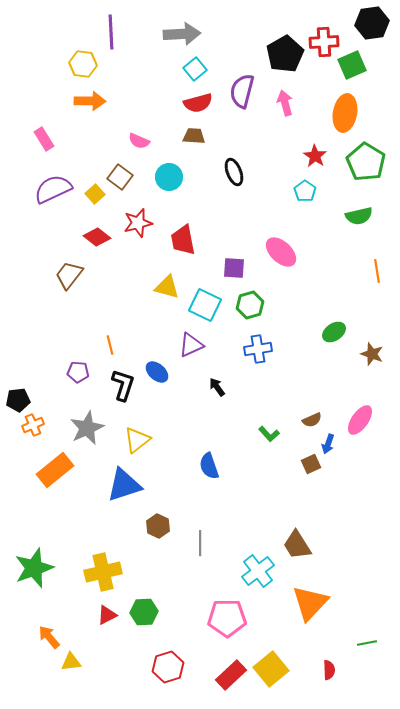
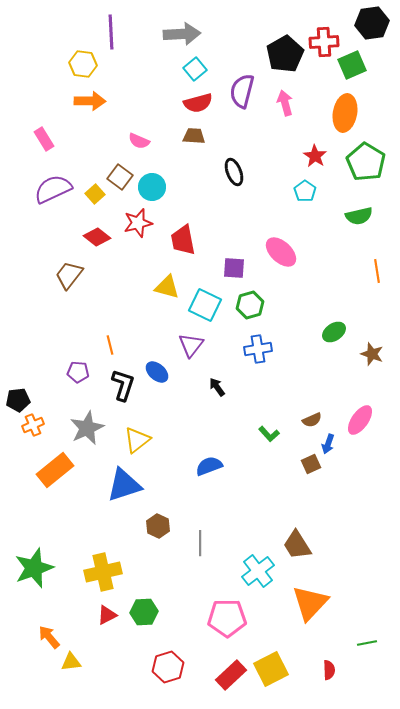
cyan circle at (169, 177): moved 17 px left, 10 px down
purple triangle at (191, 345): rotated 28 degrees counterclockwise
blue semicircle at (209, 466): rotated 88 degrees clockwise
yellow square at (271, 669): rotated 12 degrees clockwise
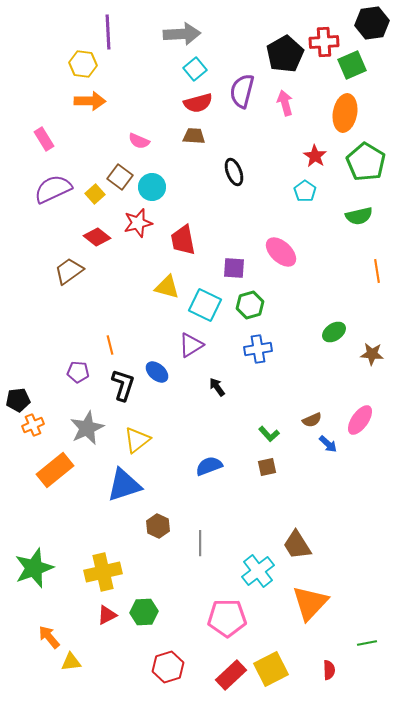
purple line at (111, 32): moved 3 px left
brown trapezoid at (69, 275): moved 4 px up; rotated 16 degrees clockwise
purple triangle at (191, 345): rotated 20 degrees clockwise
brown star at (372, 354): rotated 15 degrees counterclockwise
blue arrow at (328, 444): rotated 66 degrees counterclockwise
brown square at (311, 464): moved 44 px left, 3 px down; rotated 12 degrees clockwise
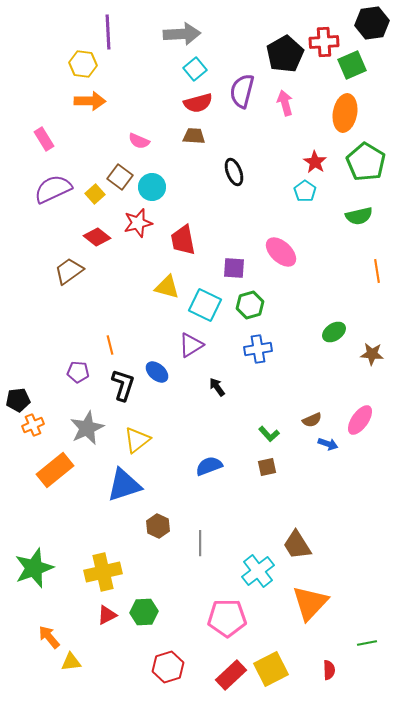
red star at (315, 156): moved 6 px down
blue arrow at (328, 444): rotated 24 degrees counterclockwise
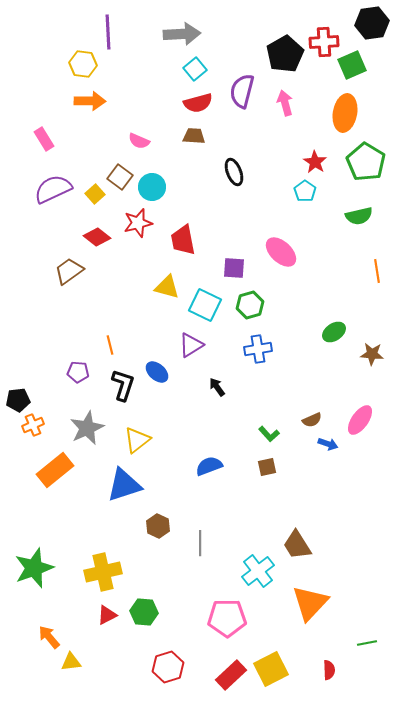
green hexagon at (144, 612): rotated 8 degrees clockwise
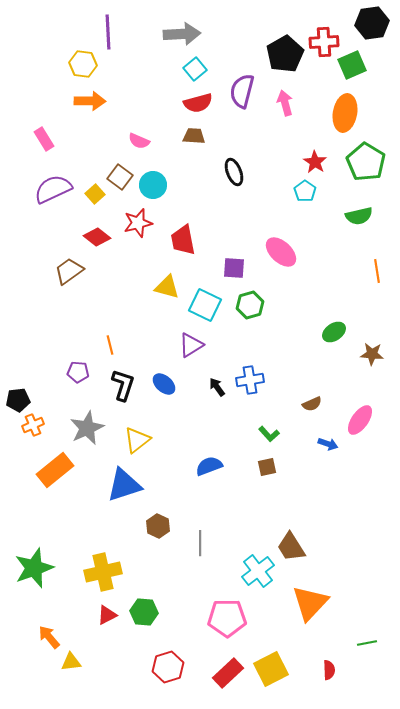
cyan circle at (152, 187): moved 1 px right, 2 px up
blue cross at (258, 349): moved 8 px left, 31 px down
blue ellipse at (157, 372): moved 7 px right, 12 px down
brown semicircle at (312, 420): moved 16 px up
brown trapezoid at (297, 545): moved 6 px left, 2 px down
red rectangle at (231, 675): moved 3 px left, 2 px up
